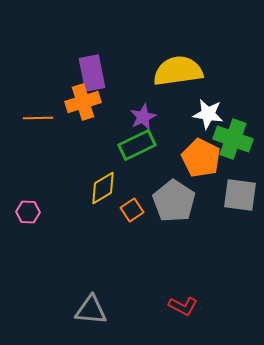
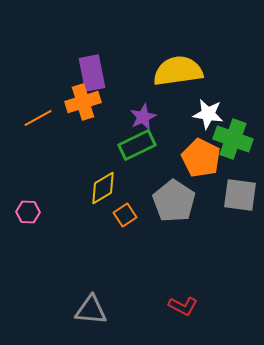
orange line: rotated 28 degrees counterclockwise
orange square: moved 7 px left, 5 px down
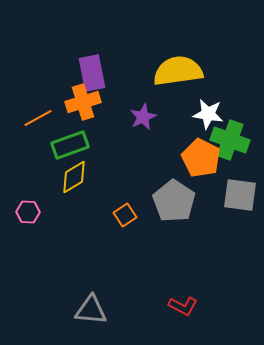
green cross: moved 3 px left, 1 px down
green rectangle: moved 67 px left; rotated 6 degrees clockwise
yellow diamond: moved 29 px left, 11 px up
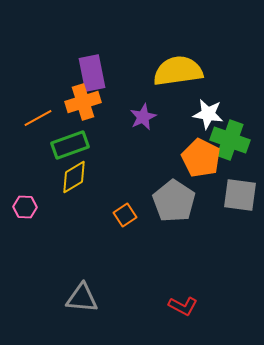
pink hexagon: moved 3 px left, 5 px up
gray triangle: moved 9 px left, 12 px up
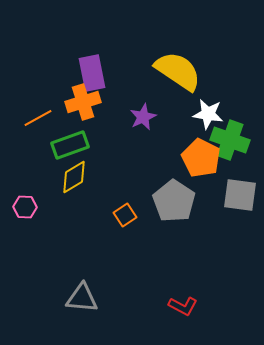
yellow semicircle: rotated 42 degrees clockwise
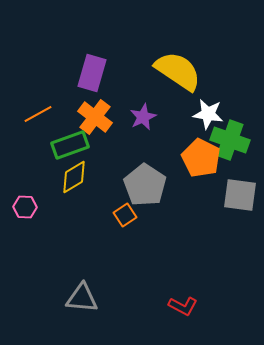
purple rectangle: rotated 27 degrees clockwise
orange cross: moved 12 px right, 15 px down; rotated 36 degrees counterclockwise
orange line: moved 4 px up
gray pentagon: moved 29 px left, 16 px up
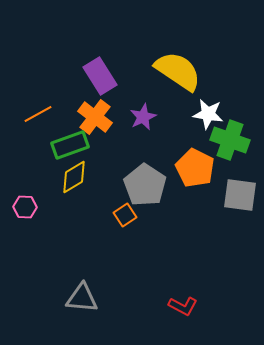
purple rectangle: moved 8 px right, 3 px down; rotated 48 degrees counterclockwise
orange pentagon: moved 6 px left, 10 px down
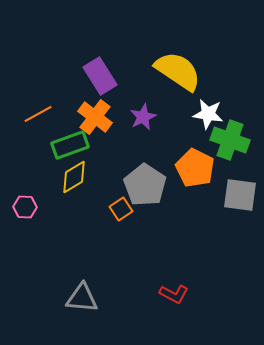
orange square: moved 4 px left, 6 px up
red L-shape: moved 9 px left, 12 px up
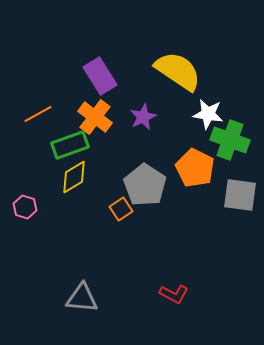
pink hexagon: rotated 15 degrees clockwise
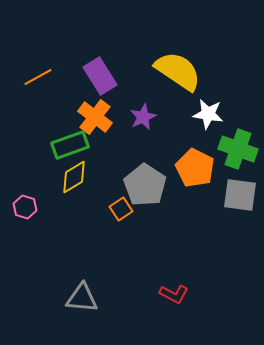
orange line: moved 37 px up
green cross: moved 8 px right, 9 px down
